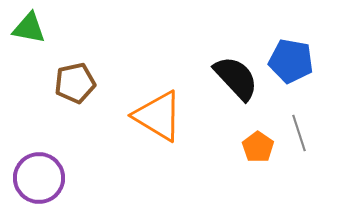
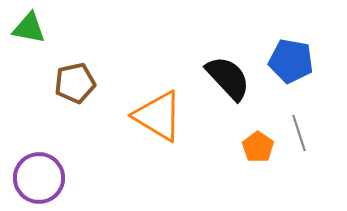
black semicircle: moved 8 px left
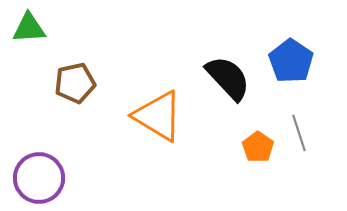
green triangle: rotated 15 degrees counterclockwise
blue pentagon: rotated 24 degrees clockwise
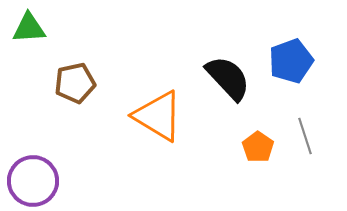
blue pentagon: rotated 18 degrees clockwise
gray line: moved 6 px right, 3 px down
purple circle: moved 6 px left, 3 px down
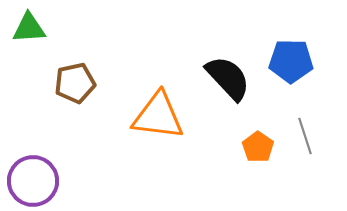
blue pentagon: rotated 21 degrees clockwise
orange triangle: rotated 24 degrees counterclockwise
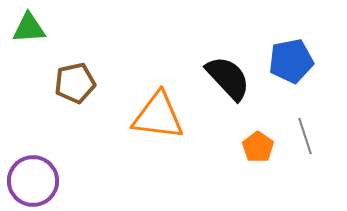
blue pentagon: rotated 12 degrees counterclockwise
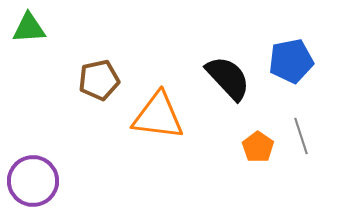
brown pentagon: moved 24 px right, 3 px up
gray line: moved 4 px left
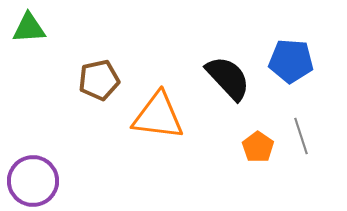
blue pentagon: rotated 15 degrees clockwise
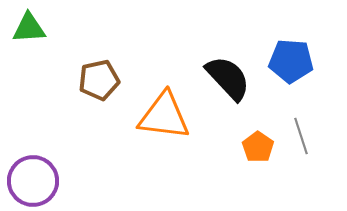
orange triangle: moved 6 px right
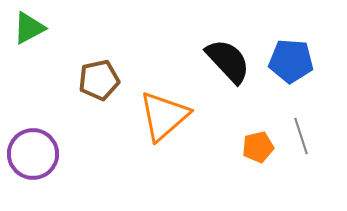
green triangle: rotated 24 degrees counterclockwise
black semicircle: moved 17 px up
orange triangle: rotated 48 degrees counterclockwise
orange pentagon: rotated 24 degrees clockwise
purple circle: moved 27 px up
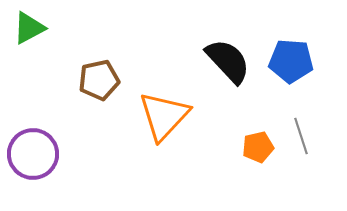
orange triangle: rotated 6 degrees counterclockwise
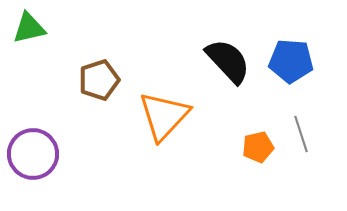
green triangle: rotated 15 degrees clockwise
brown pentagon: rotated 6 degrees counterclockwise
gray line: moved 2 px up
